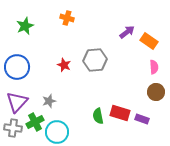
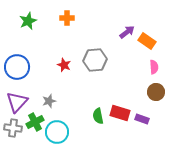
orange cross: rotated 16 degrees counterclockwise
green star: moved 3 px right, 5 px up
orange rectangle: moved 2 px left
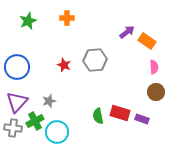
green cross: moved 1 px up
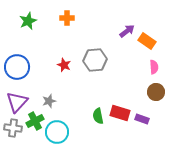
purple arrow: moved 1 px up
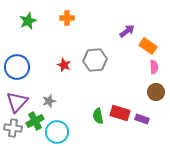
orange rectangle: moved 1 px right, 5 px down
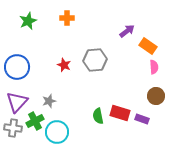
brown circle: moved 4 px down
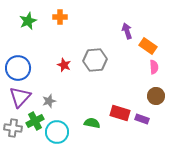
orange cross: moved 7 px left, 1 px up
purple arrow: rotated 70 degrees counterclockwise
blue circle: moved 1 px right, 1 px down
purple triangle: moved 3 px right, 5 px up
green semicircle: moved 6 px left, 7 px down; rotated 112 degrees clockwise
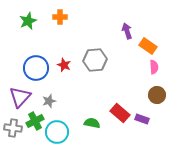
blue circle: moved 18 px right
brown circle: moved 1 px right, 1 px up
red rectangle: rotated 24 degrees clockwise
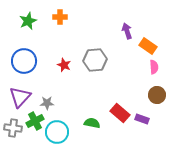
blue circle: moved 12 px left, 7 px up
gray star: moved 2 px left, 2 px down; rotated 16 degrees clockwise
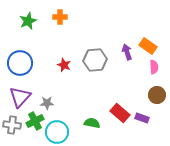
purple arrow: moved 21 px down
blue circle: moved 4 px left, 2 px down
purple rectangle: moved 1 px up
gray cross: moved 1 px left, 3 px up
